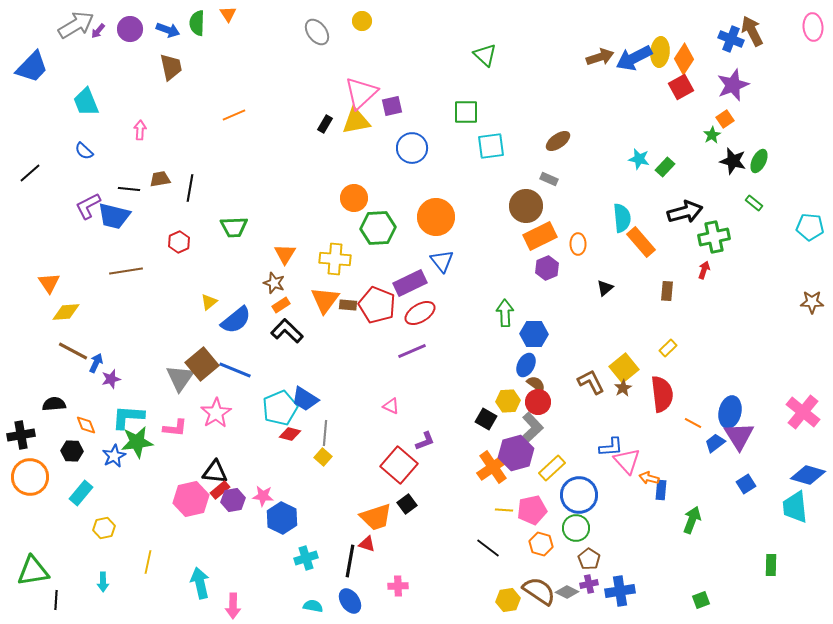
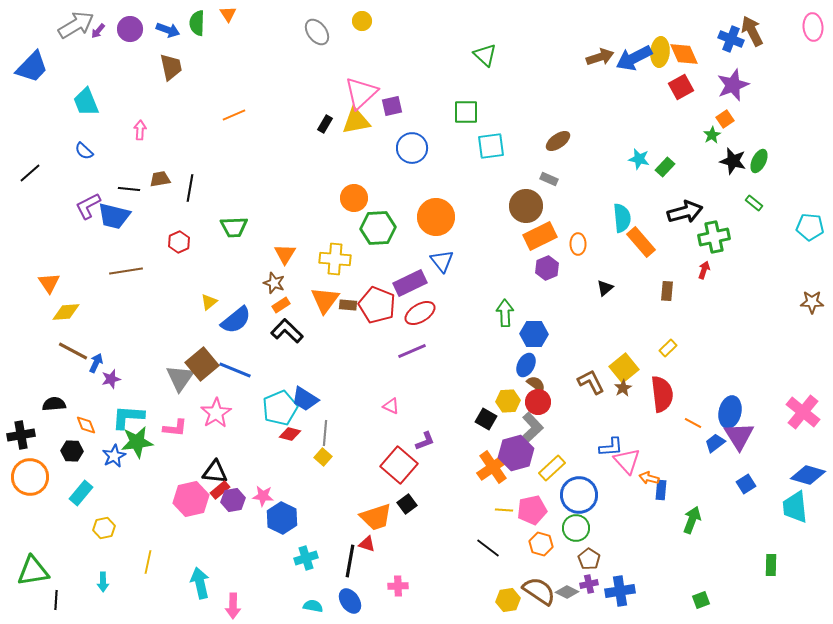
orange diamond at (684, 59): moved 5 px up; rotated 56 degrees counterclockwise
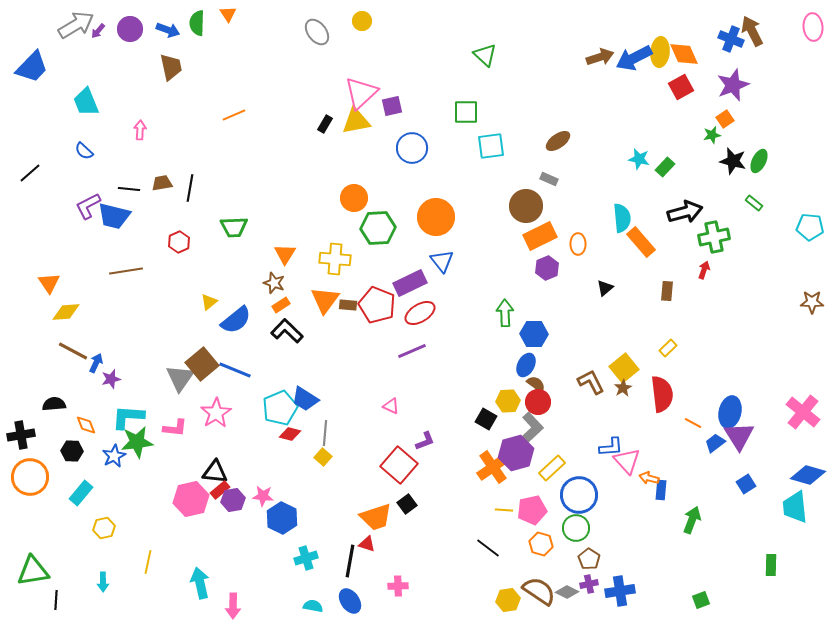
green star at (712, 135): rotated 18 degrees clockwise
brown trapezoid at (160, 179): moved 2 px right, 4 px down
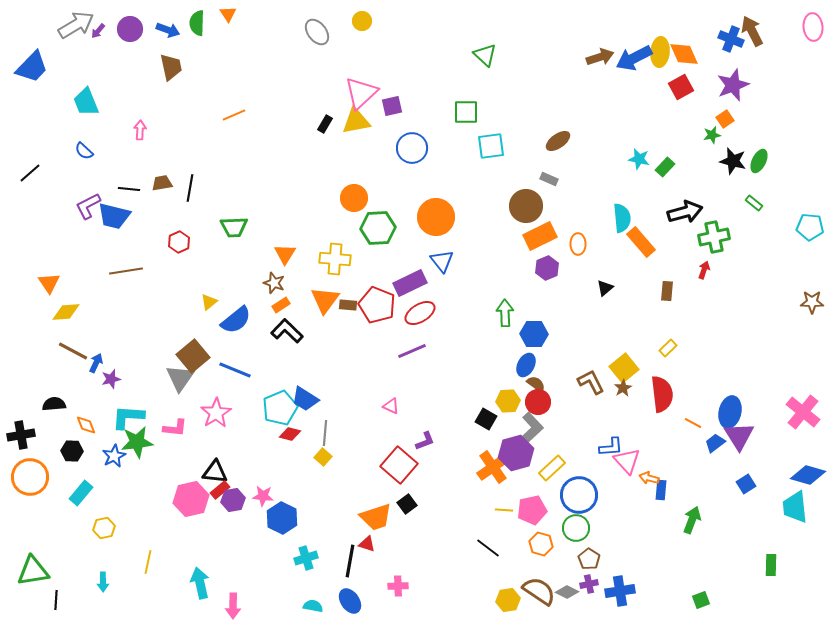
brown square at (202, 364): moved 9 px left, 8 px up
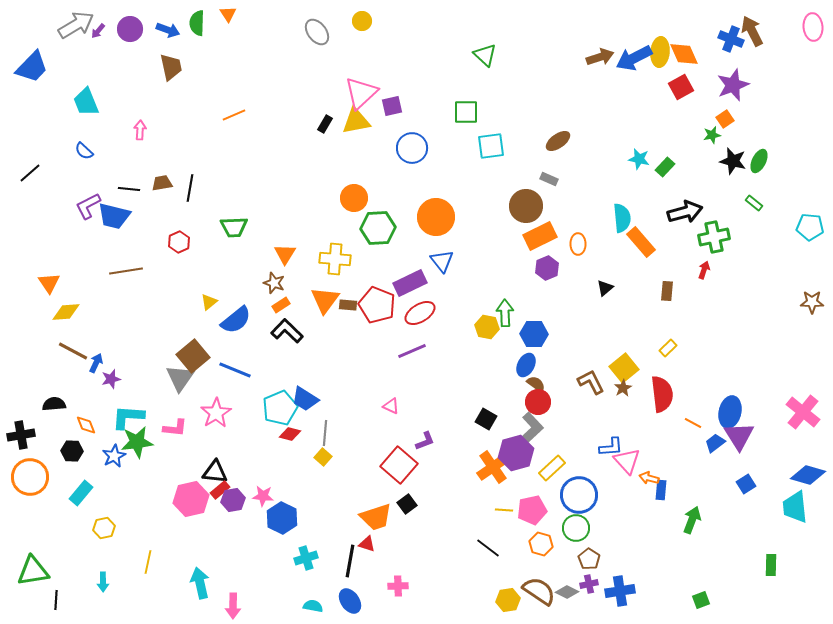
yellow hexagon at (508, 401): moved 21 px left, 74 px up; rotated 15 degrees clockwise
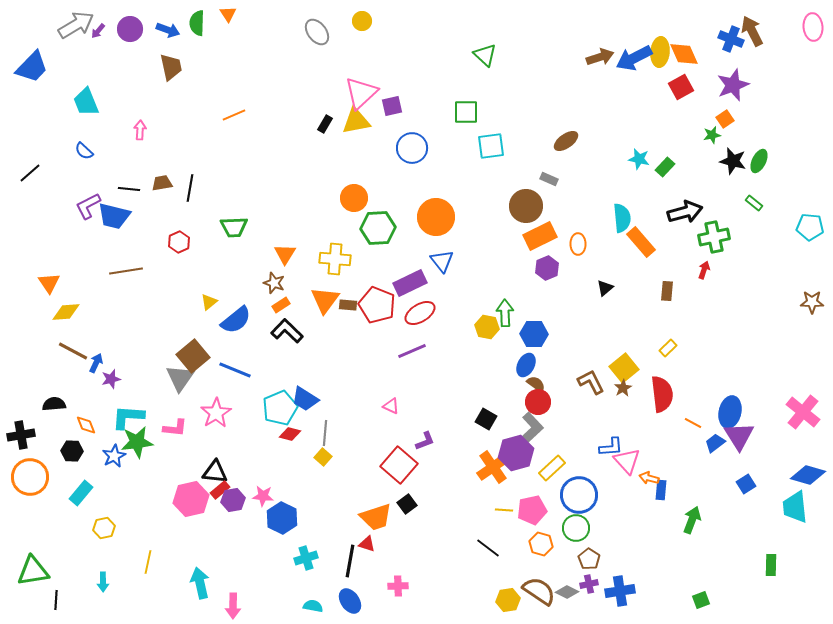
brown ellipse at (558, 141): moved 8 px right
